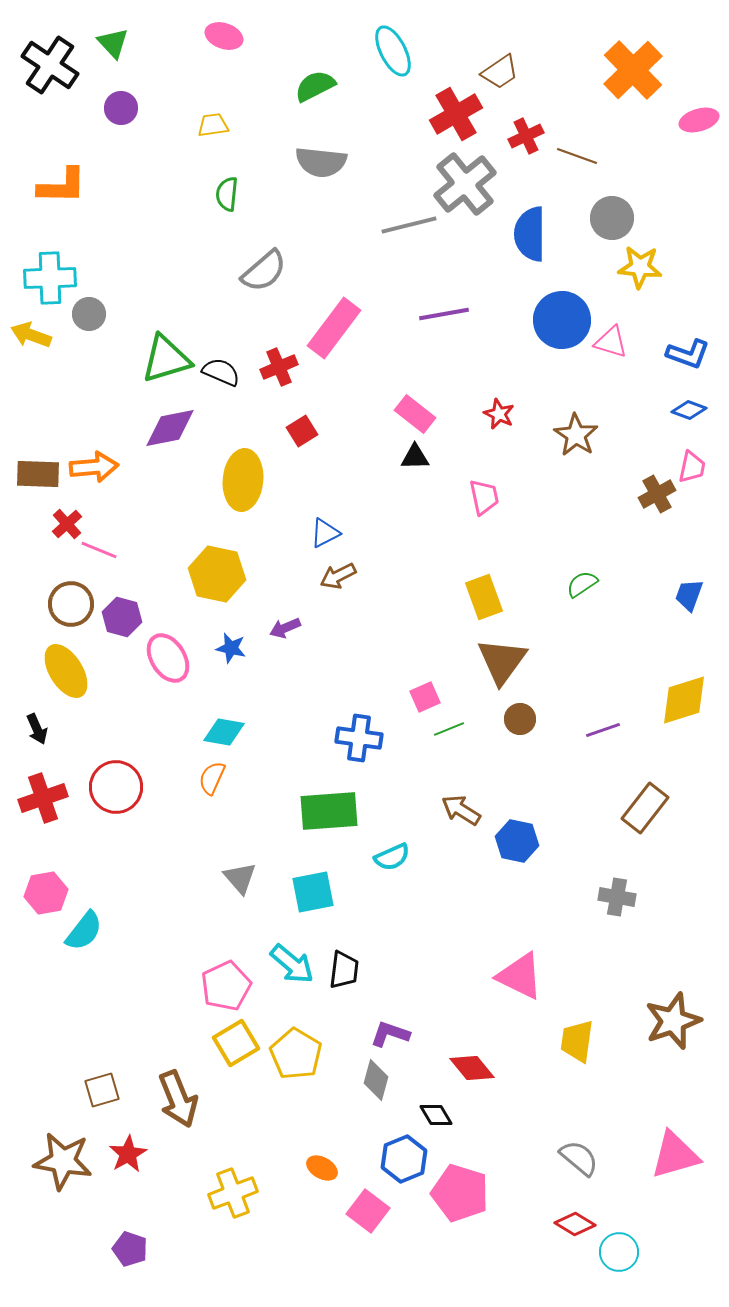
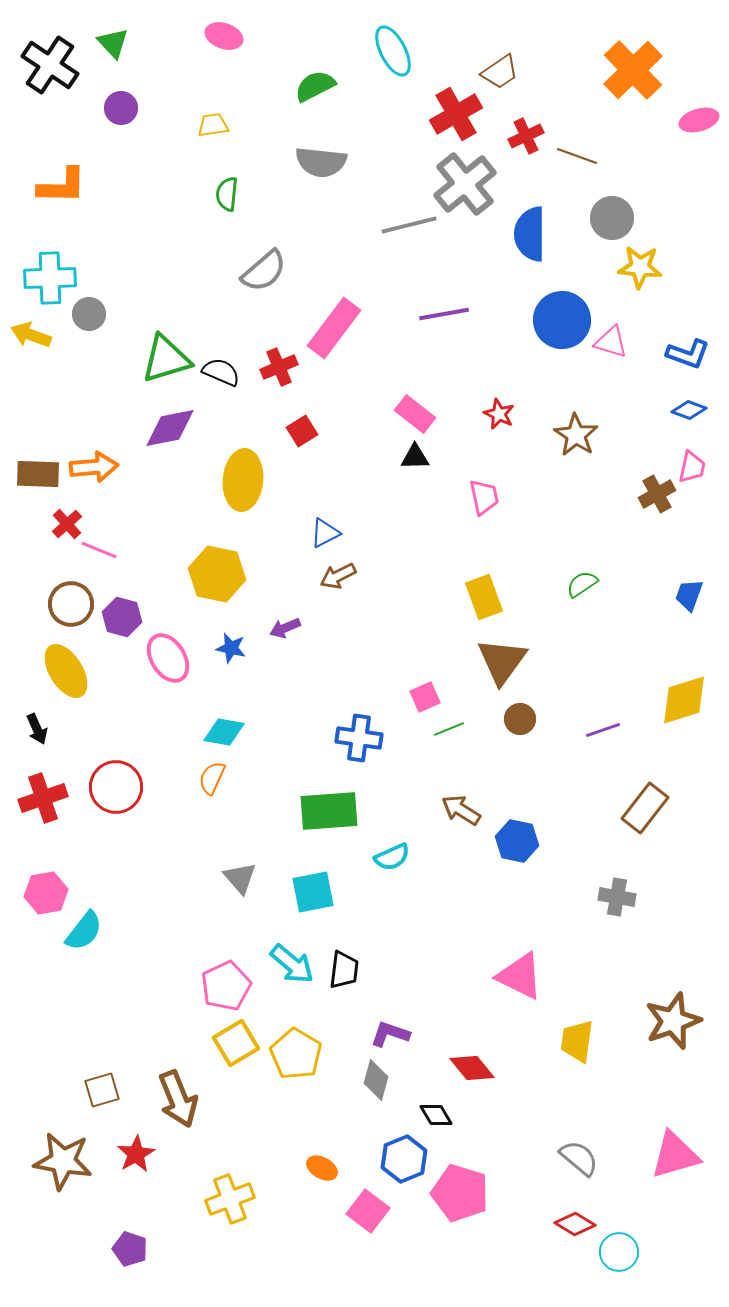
red star at (128, 1154): moved 8 px right
yellow cross at (233, 1193): moved 3 px left, 6 px down
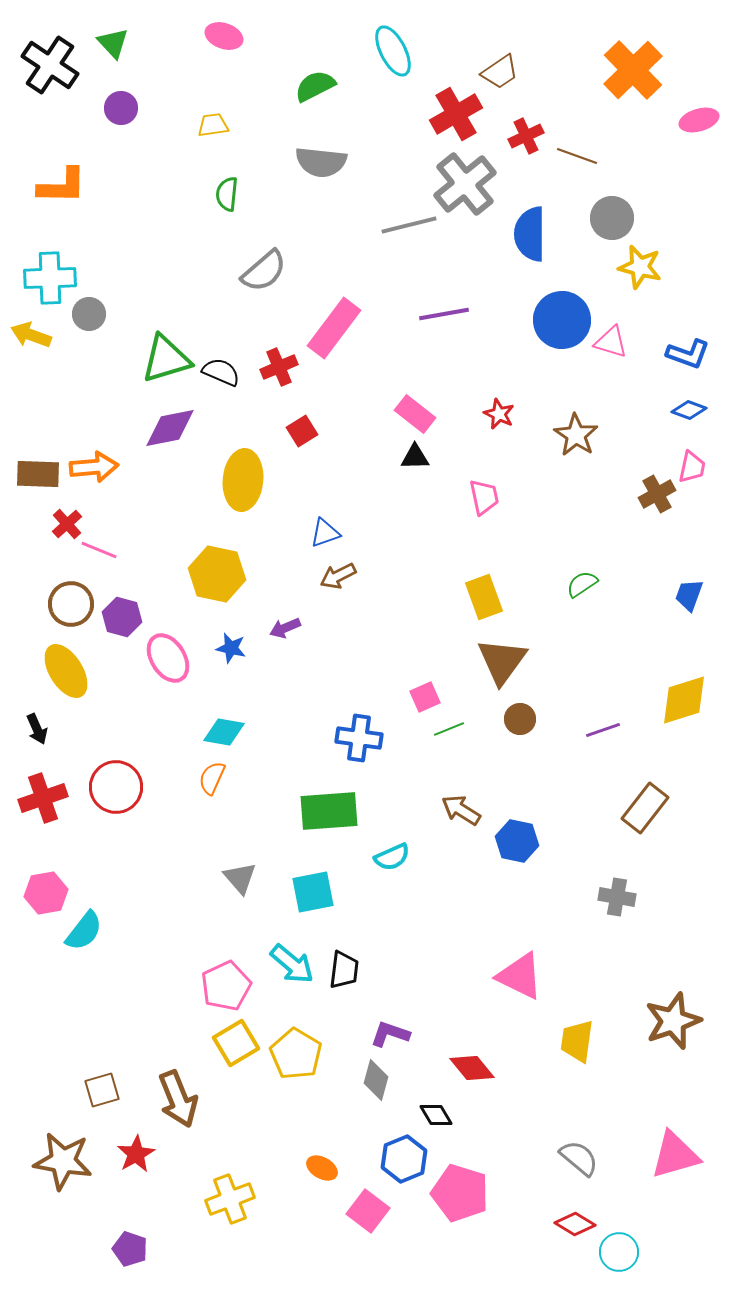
yellow star at (640, 267): rotated 9 degrees clockwise
blue triangle at (325, 533): rotated 8 degrees clockwise
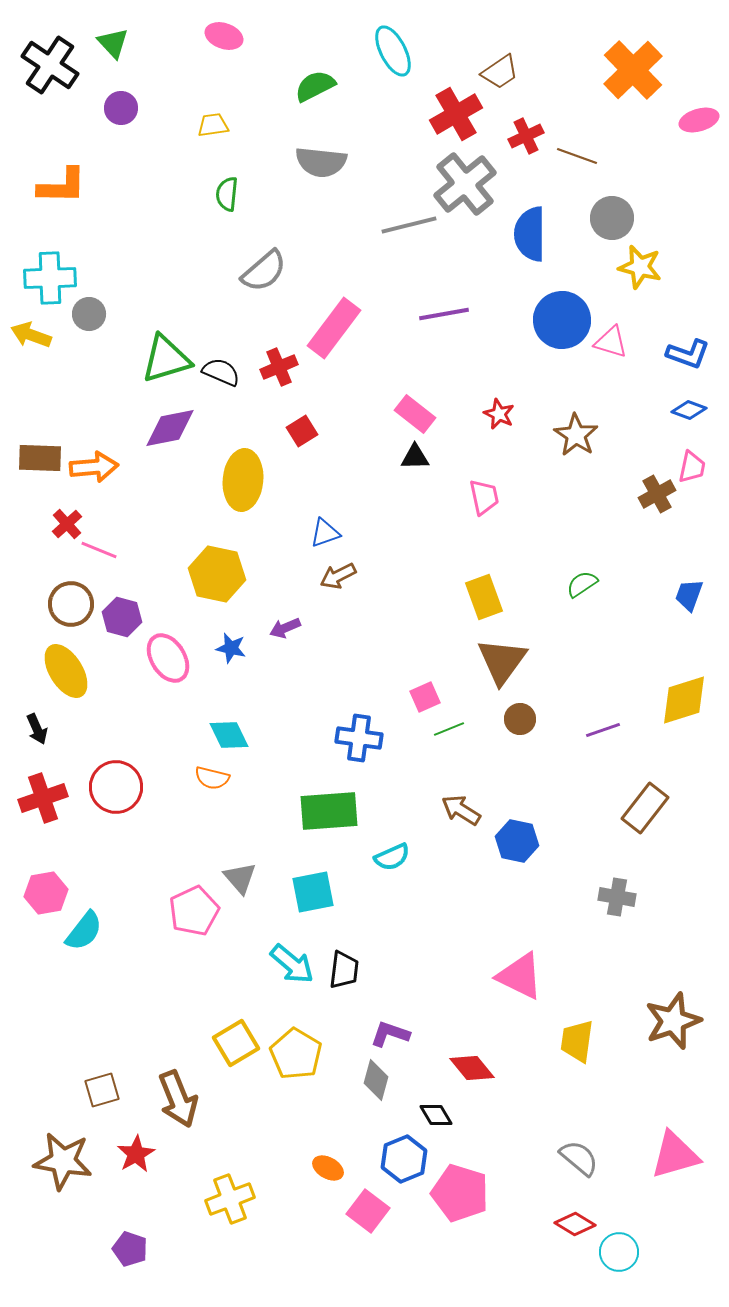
brown rectangle at (38, 474): moved 2 px right, 16 px up
cyan diamond at (224, 732): moved 5 px right, 3 px down; rotated 54 degrees clockwise
orange semicircle at (212, 778): rotated 100 degrees counterclockwise
pink pentagon at (226, 986): moved 32 px left, 75 px up
orange ellipse at (322, 1168): moved 6 px right
